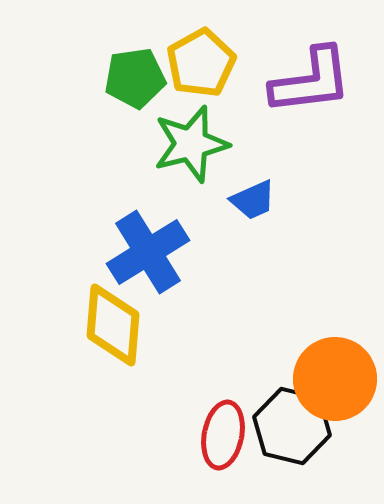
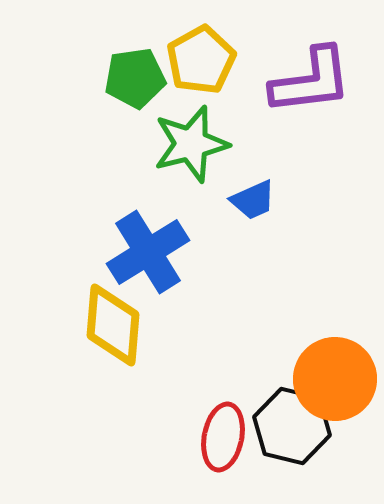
yellow pentagon: moved 3 px up
red ellipse: moved 2 px down
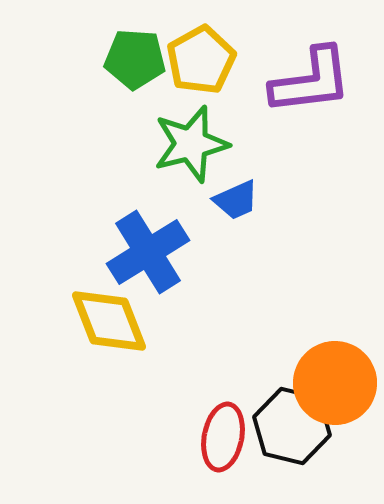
green pentagon: moved 19 px up; rotated 12 degrees clockwise
blue trapezoid: moved 17 px left
yellow diamond: moved 4 px left, 4 px up; rotated 26 degrees counterclockwise
orange circle: moved 4 px down
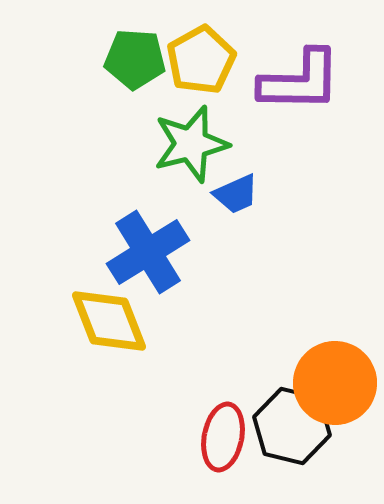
purple L-shape: moved 11 px left; rotated 8 degrees clockwise
blue trapezoid: moved 6 px up
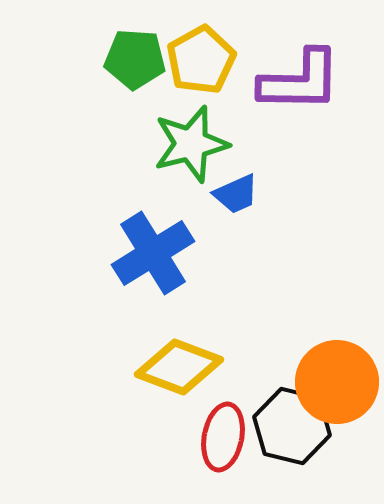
blue cross: moved 5 px right, 1 px down
yellow diamond: moved 70 px right, 46 px down; rotated 48 degrees counterclockwise
orange circle: moved 2 px right, 1 px up
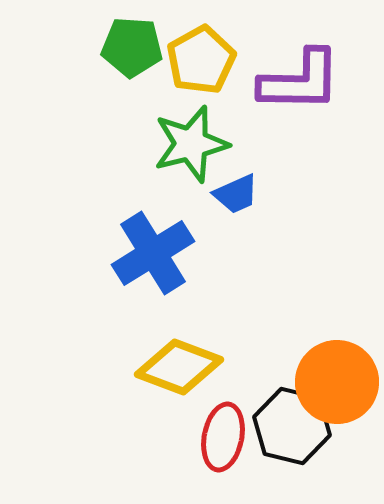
green pentagon: moved 3 px left, 12 px up
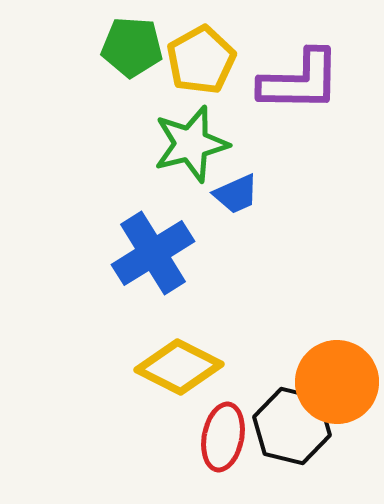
yellow diamond: rotated 6 degrees clockwise
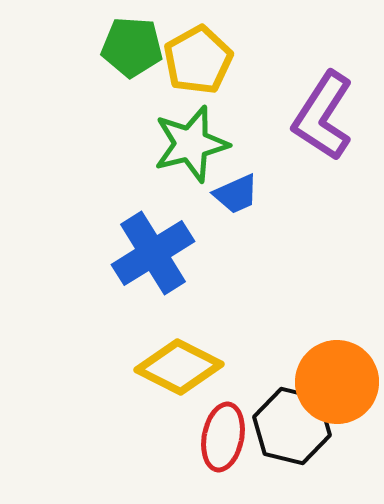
yellow pentagon: moved 3 px left
purple L-shape: moved 23 px right, 35 px down; rotated 122 degrees clockwise
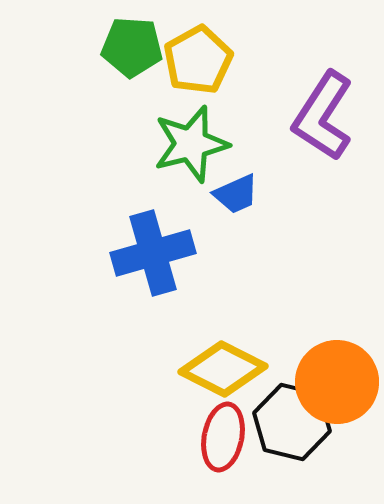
blue cross: rotated 16 degrees clockwise
yellow diamond: moved 44 px right, 2 px down
black hexagon: moved 4 px up
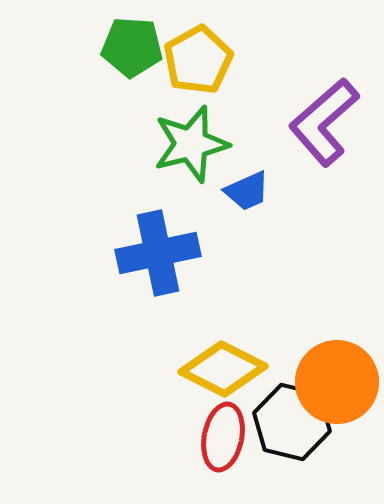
purple L-shape: moved 1 px right, 6 px down; rotated 16 degrees clockwise
blue trapezoid: moved 11 px right, 3 px up
blue cross: moved 5 px right; rotated 4 degrees clockwise
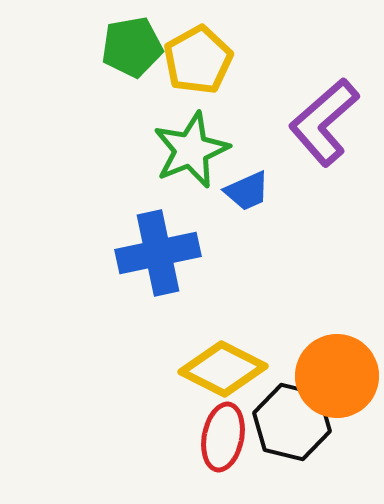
green pentagon: rotated 14 degrees counterclockwise
green star: moved 6 px down; rotated 8 degrees counterclockwise
orange circle: moved 6 px up
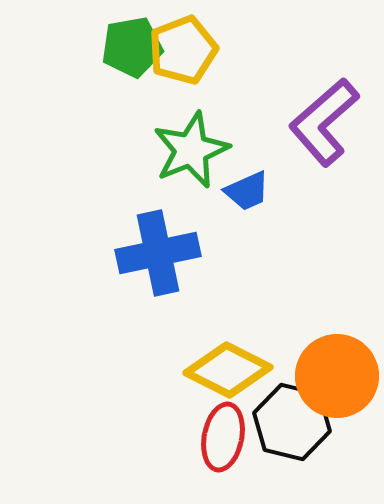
yellow pentagon: moved 15 px left, 10 px up; rotated 8 degrees clockwise
yellow diamond: moved 5 px right, 1 px down
